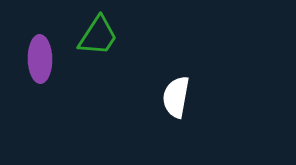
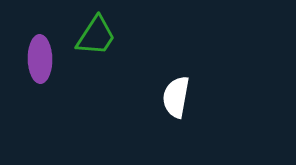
green trapezoid: moved 2 px left
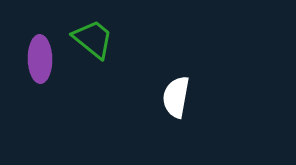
green trapezoid: moved 3 px left, 3 px down; rotated 84 degrees counterclockwise
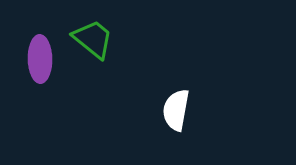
white semicircle: moved 13 px down
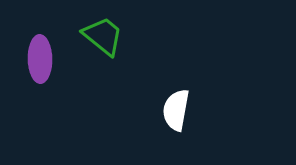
green trapezoid: moved 10 px right, 3 px up
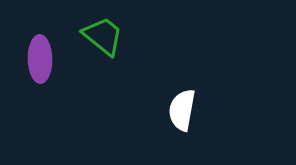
white semicircle: moved 6 px right
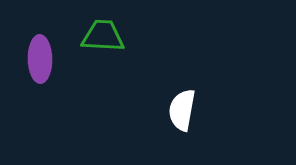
green trapezoid: rotated 36 degrees counterclockwise
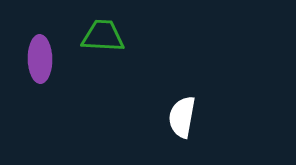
white semicircle: moved 7 px down
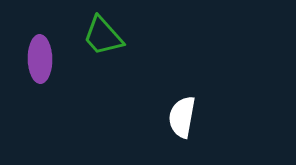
green trapezoid: rotated 135 degrees counterclockwise
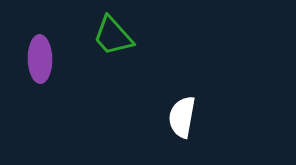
green trapezoid: moved 10 px right
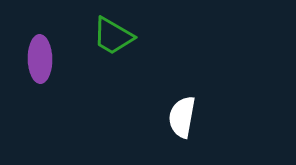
green trapezoid: rotated 18 degrees counterclockwise
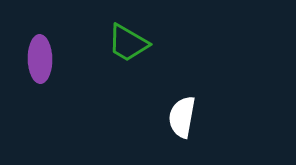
green trapezoid: moved 15 px right, 7 px down
